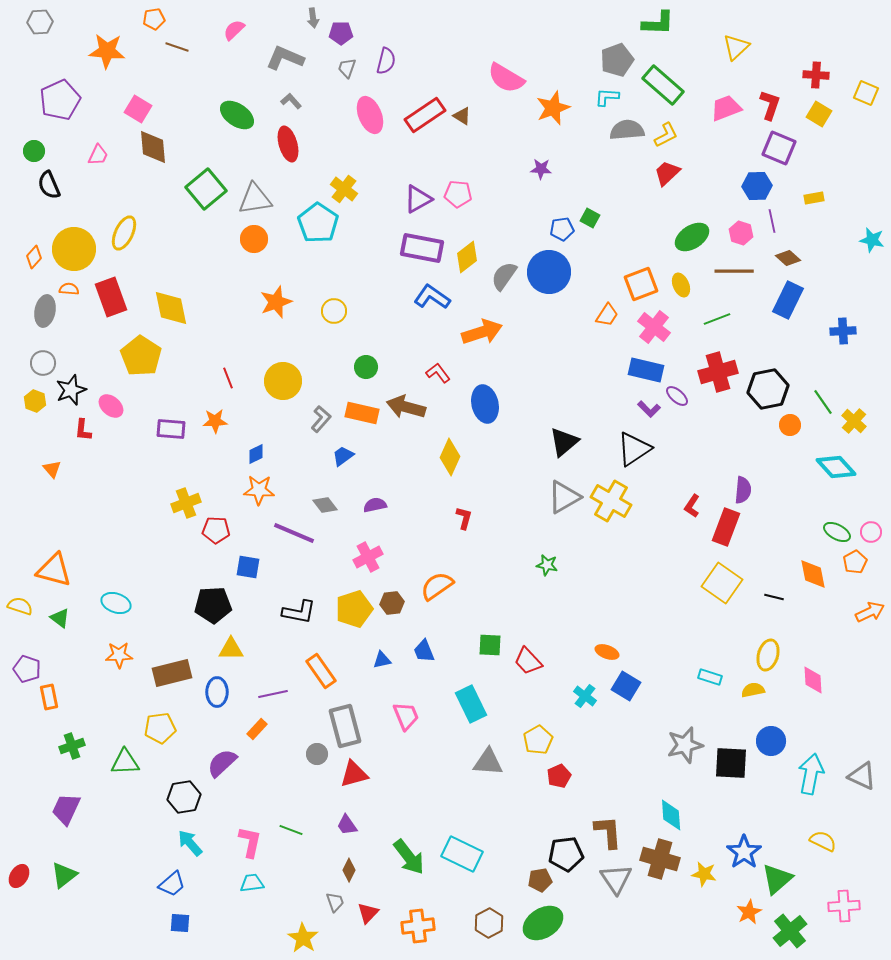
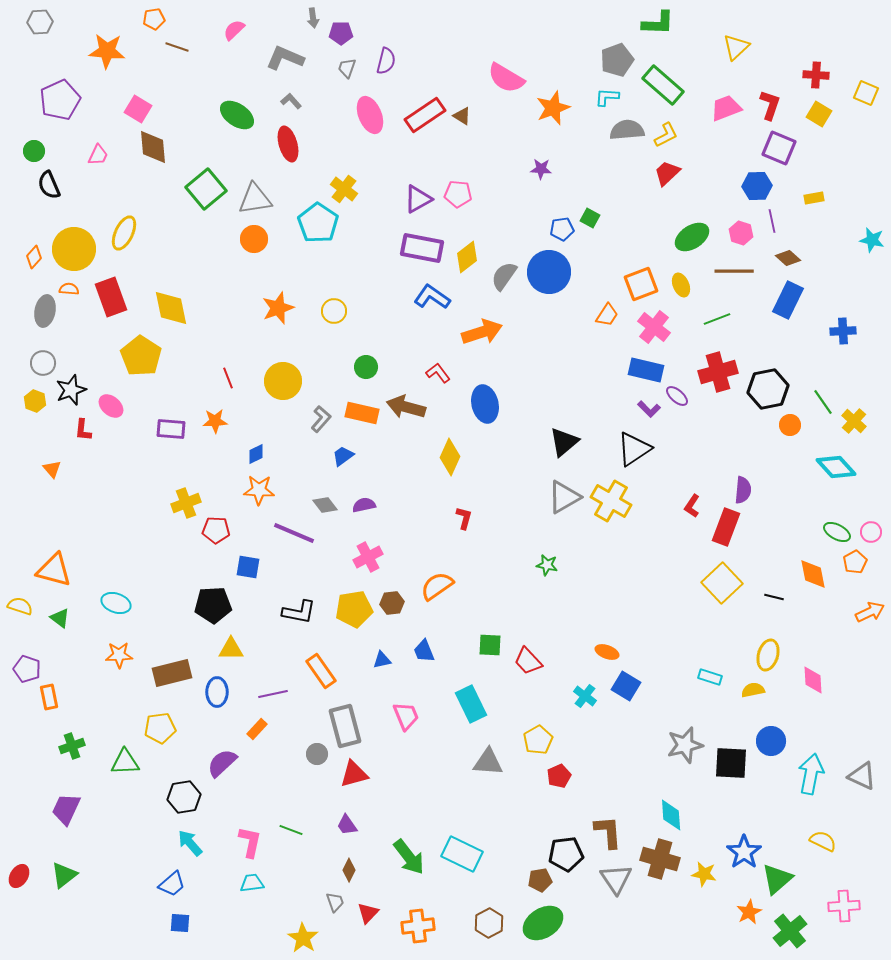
orange star at (276, 302): moved 2 px right, 6 px down
purple semicircle at (375, 505): moved 11 px left
yellow square at (722, 583): rotated 12 degrees clockwise
yellow pentagon at (354, 609): rotated 9 degrees clockwise
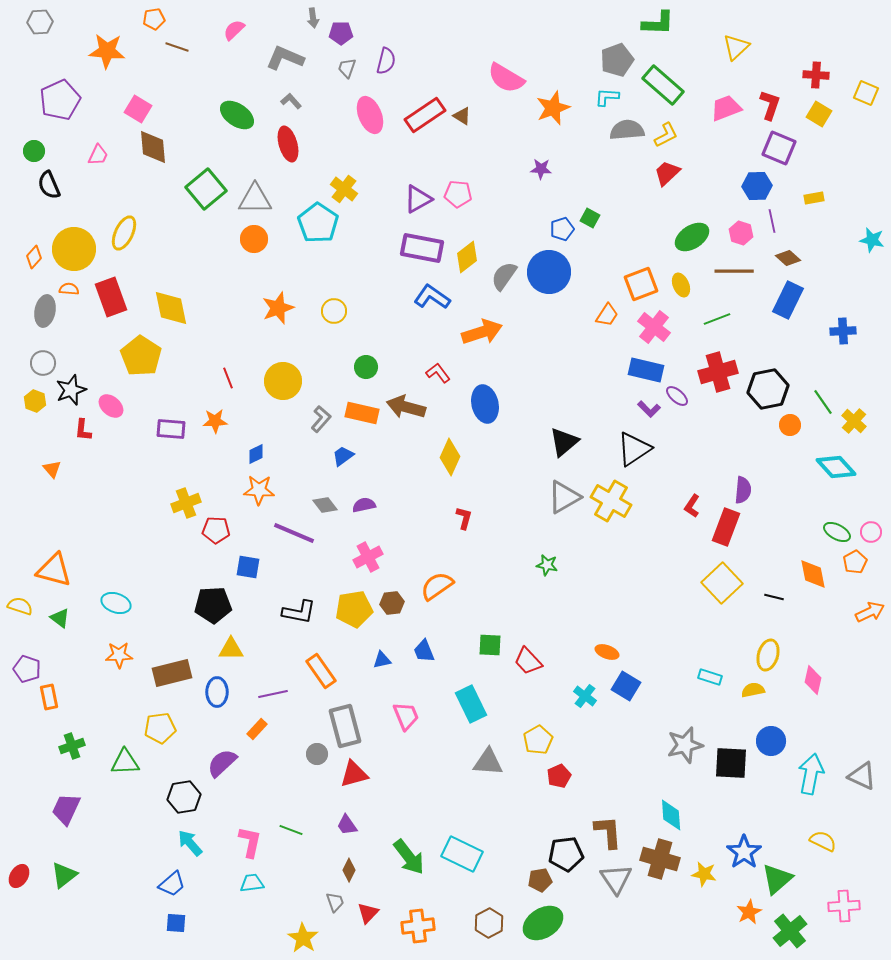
gray triangle at (255, 199): rotated 9 degrees clockwise
blue pentagon at (562, 229): rotated 10 degrees counterclockwise
pink diamond at (813, 680): rotated 16 degrees clockwise
blue square at (180, 923): moved 4 px left
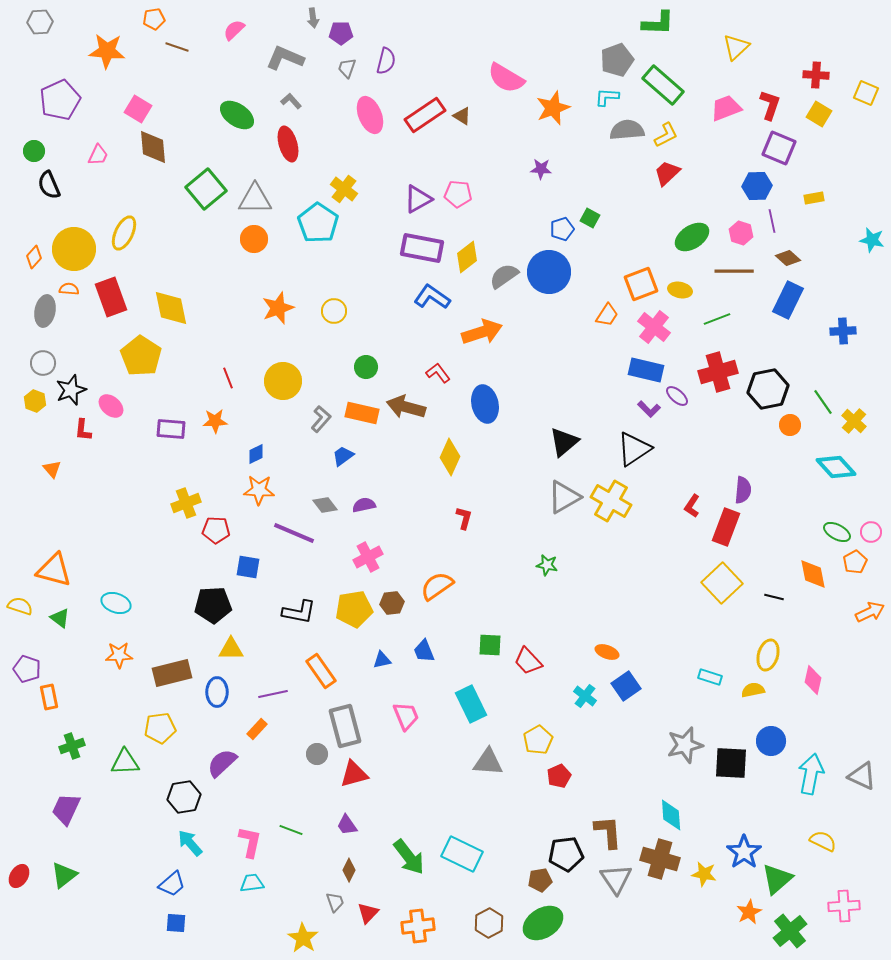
gray semicircle at (504, 276): rotated 20 degrees clockwise
yellow ellipse at (681, 285): moved 1 px left, 5 px down; rotated 55 degrees counterclockwise
blue square at (626, 686): rotated 24 degrees clockwise
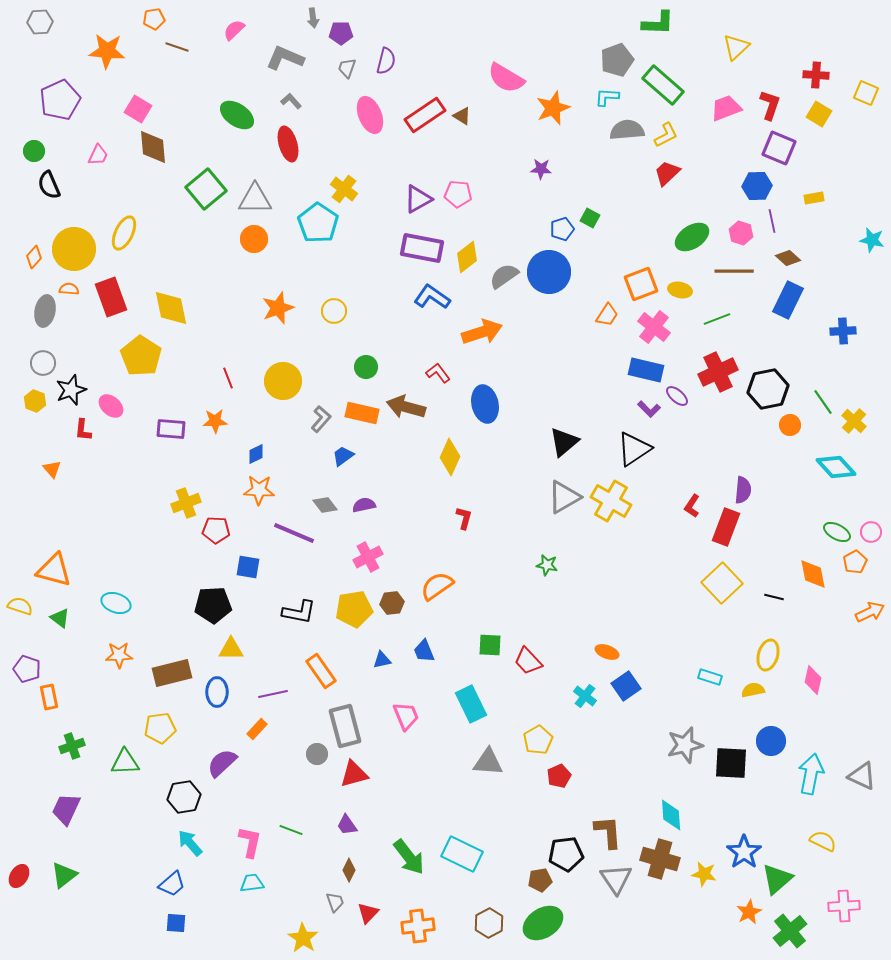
red cross at (718, 372): rotated 9 degrees counterclockwise
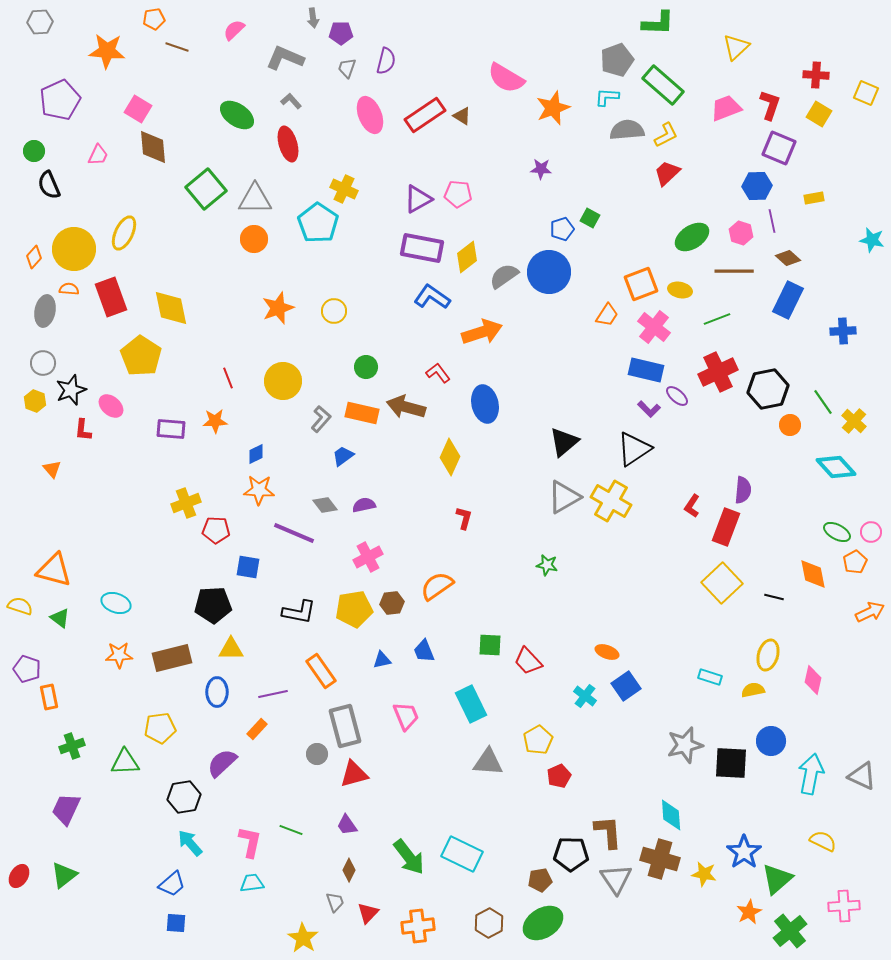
yellow cross at (344, 189): rotated 12 degrees counterclockwise
brown rectangle at (172, 673): moved 15 px up
black pentagon at (566, 854): moved 5 px right; rotated 8 degrees clockwise
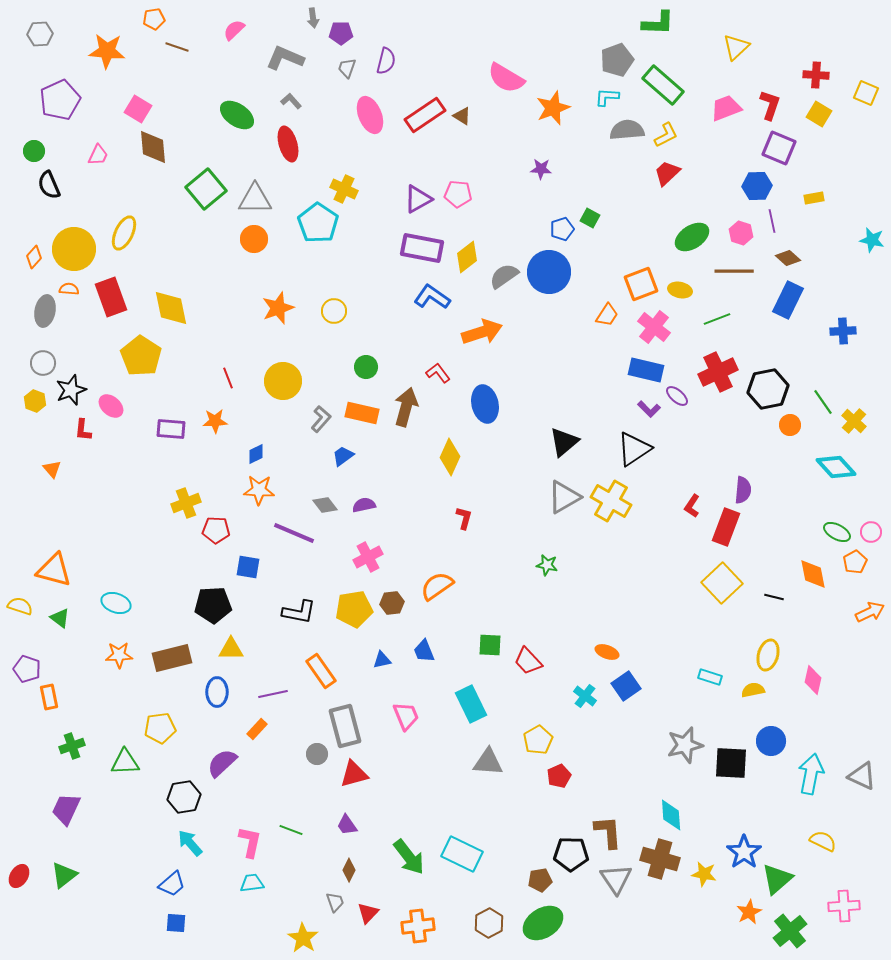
gray hexagon at (40, 22): moved 12 px down
brown arrow at (406, 407): rotated 90 degrees clockwise
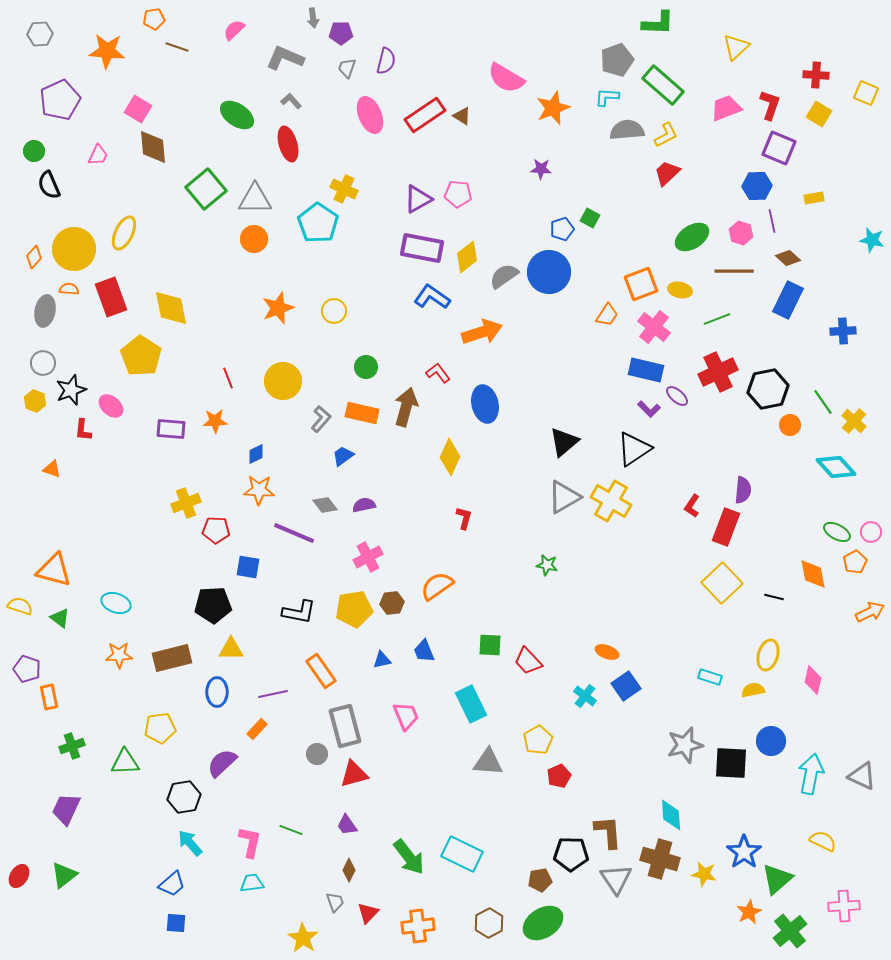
orange triangle at (52, 469): rotated 30 degrees counterclockwise
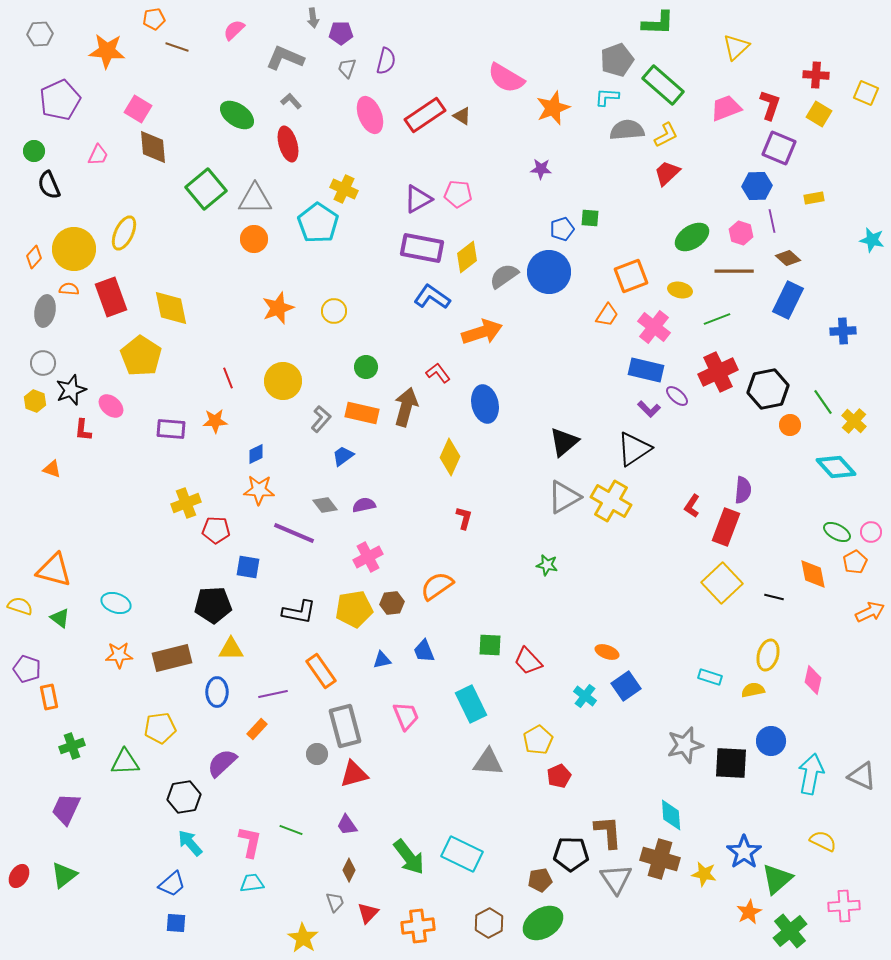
green square at (590, 218): rotated 24 degrees counterclockwise
orange square at (641, 284): moved 10 px left, 8 px up
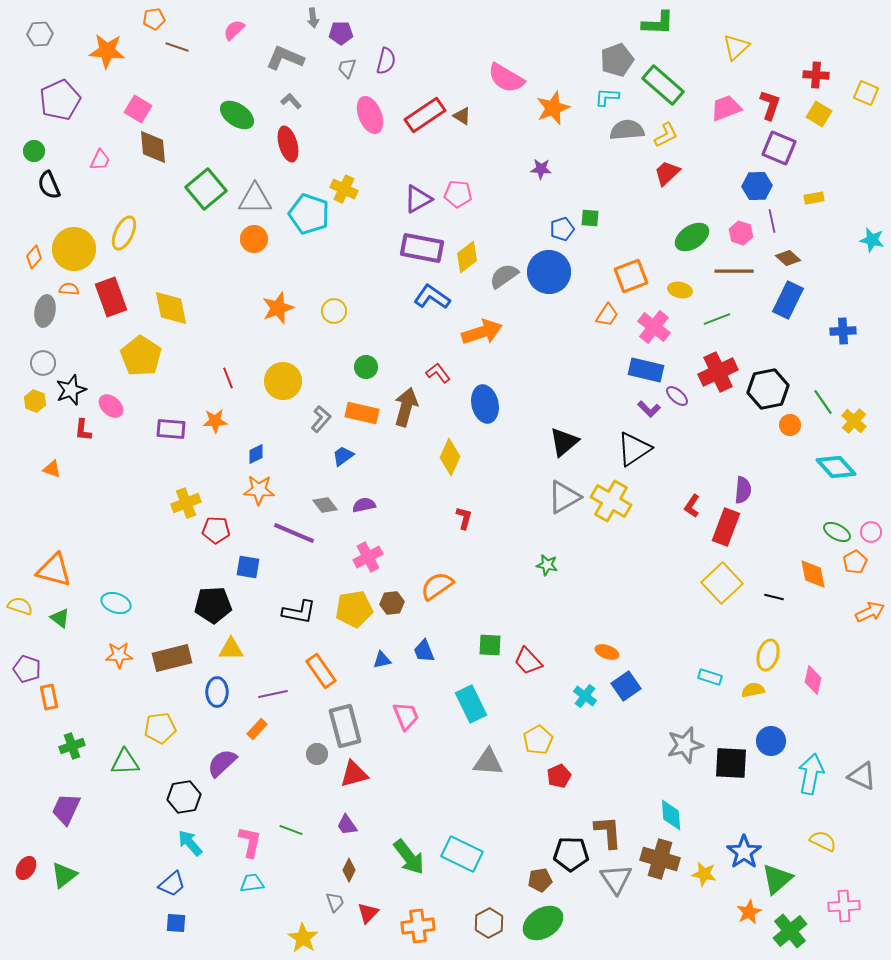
pink trapezoid at (98, 155): moved 2 px right, 5 px down
cyan pentagon at (318, 223): moved 9 px left, 9 px up; rotated 15 degrees counterclockwise
red ellipse at (19, 876): moved 7 px right, 8 px up
